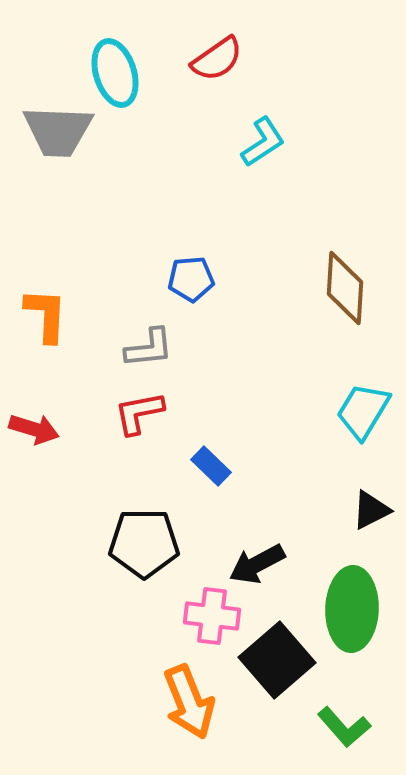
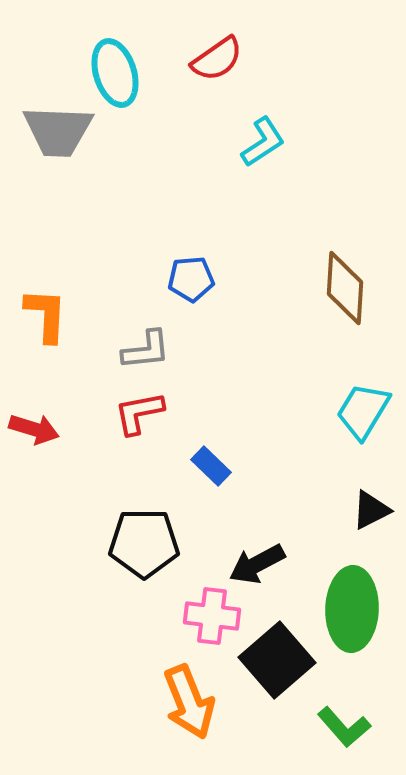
gray L-shape: moved 3 px left, 2 px down
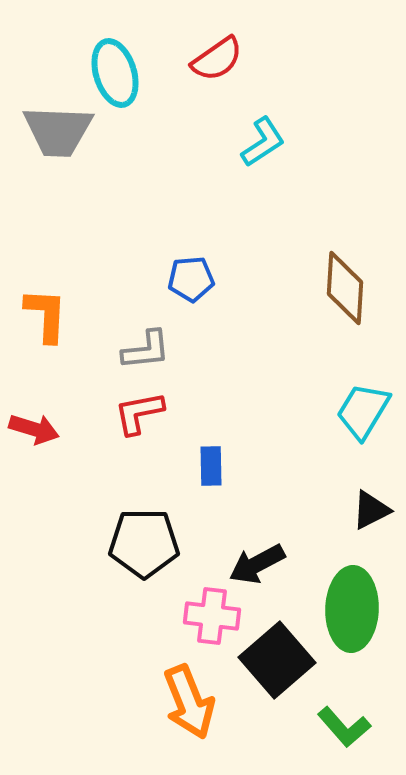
blue rectangle: rotated 45 degrees clockwise
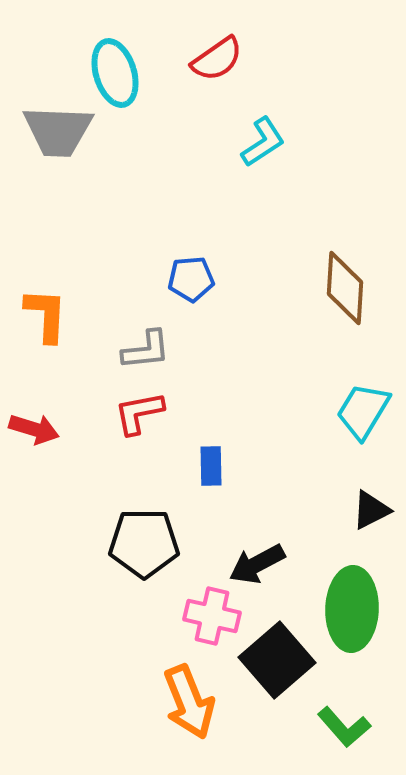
pink cross: rotated 6 degrees clockwise
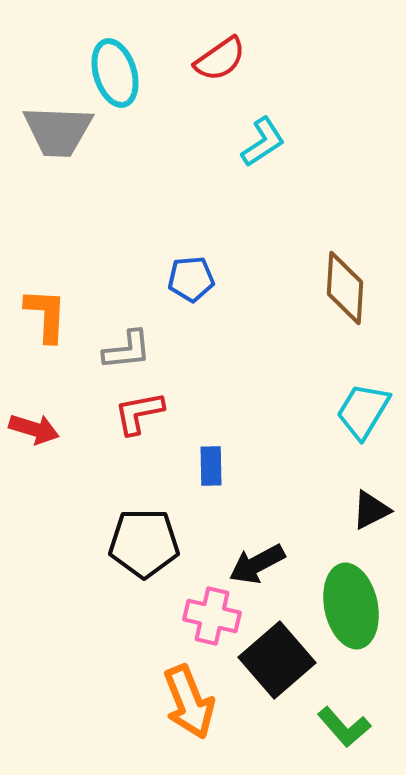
red semicircle: moved 3 px right
gray L-shape: moved 19 px left
green ellipse: moved 1 px left, 3 px up; rotated 14 degrees counterclockwise
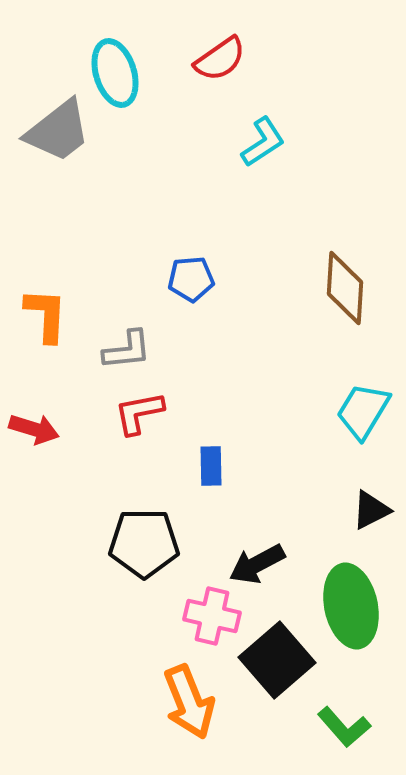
gray trapezoid: rotated 40 degrees counterclockwise
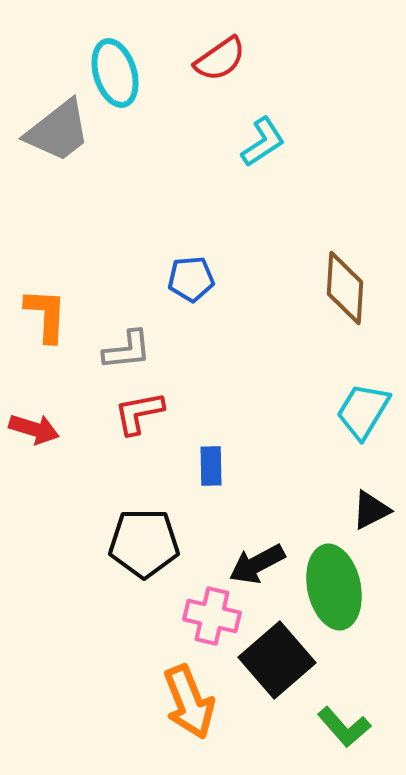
green ellipse: moved 17 px left, 19 px up
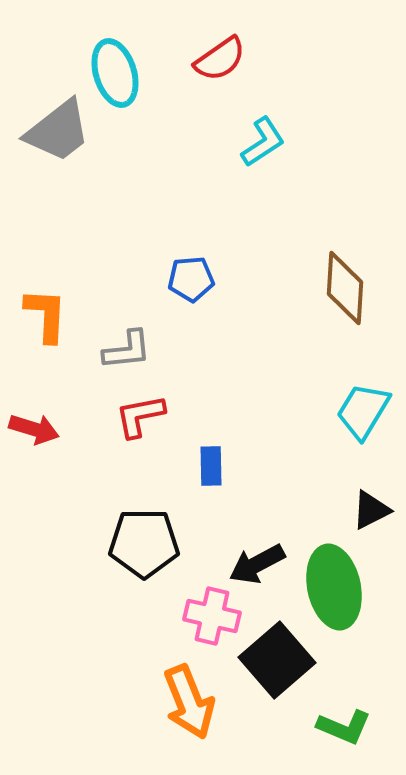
red L-shape: moved 1 px right, 3 px down
green L-shape: rotated 26 degrees counterclockwise
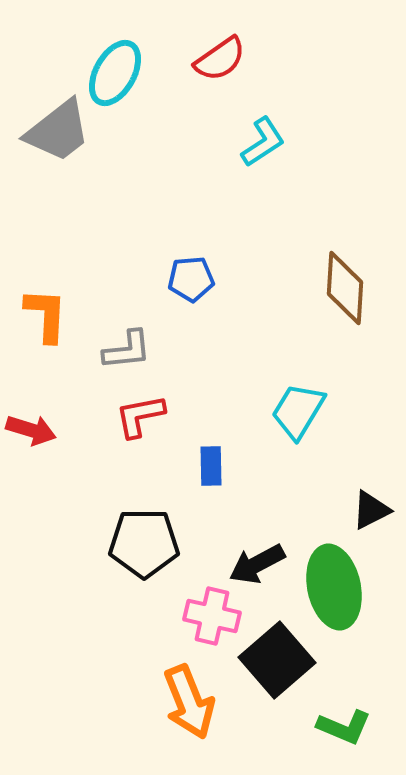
cyan ellipse: rotated 46 degrees clockwise
cyan trapezoid: moved 65 px left
red arrow: moved 3 px left, 1 px down
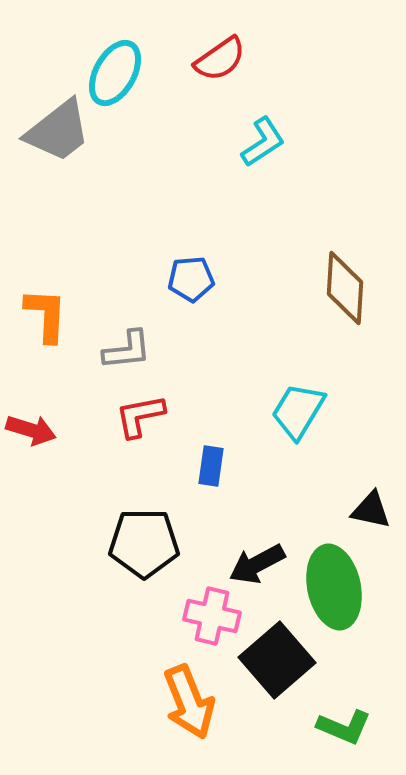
blue rectangle: rotated 9 degrees clockwise
black triangle: rotated 39 degrees clockwise
